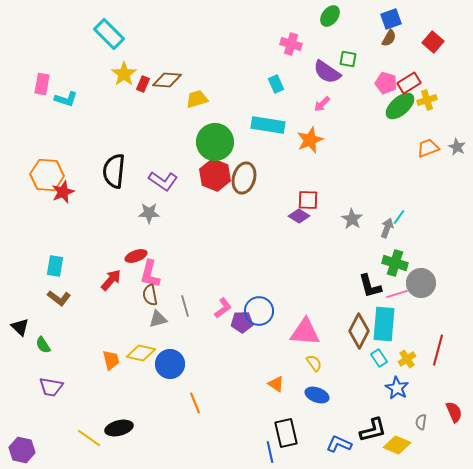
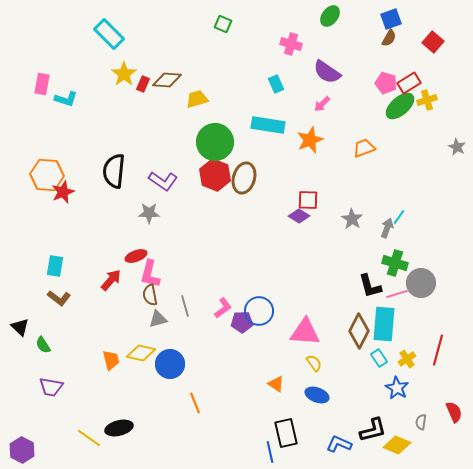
green square at (348, 59): moved 125 px left, 35 px up; rotated 12 degrees clockwise
orange trapezoid at (428, 148): moved 64 px left
purple hexagon at (22, 450): rotated 15 degrees clockwise
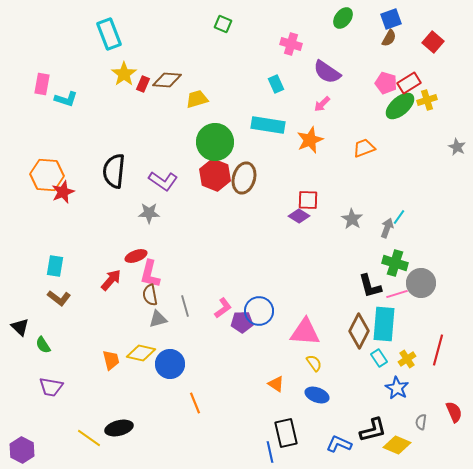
green ellipse at (330, 16): moved 13 px right, 2 px down
cyan rectangle at (109, 34): rotated 24 degrees clockwise
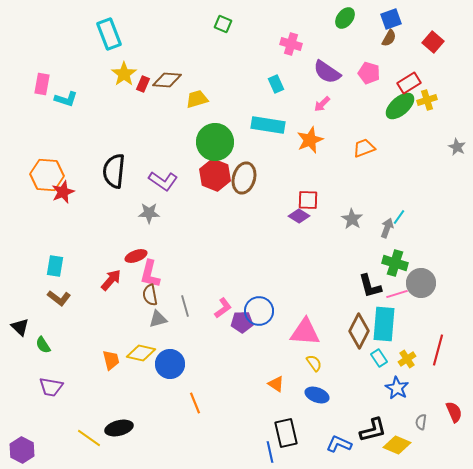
green ellipse at (343, 18): moved 2 px right
pink pentagon at (386, 83): moved 17 px left, 10 px up
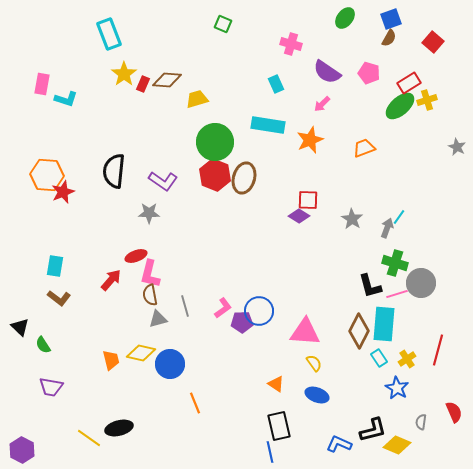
black rectangle at (286, 433): moved 7 px left, 7 px up
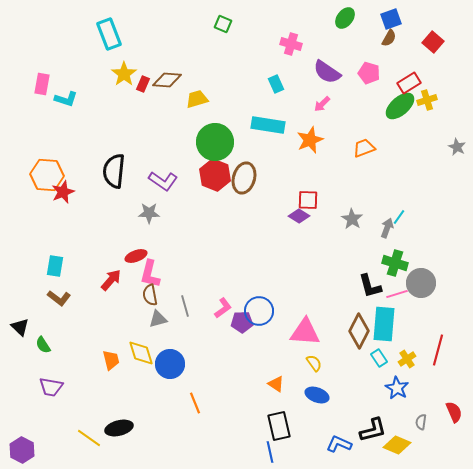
yellow diamond at (141, 353): rotated 60 degrees clockwise
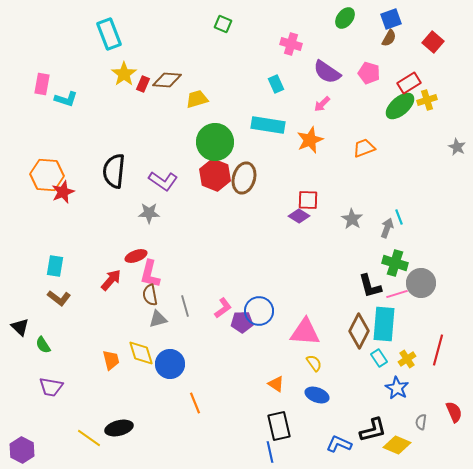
cyan line at (399, 217): rotated 56 degrees counterclockwise
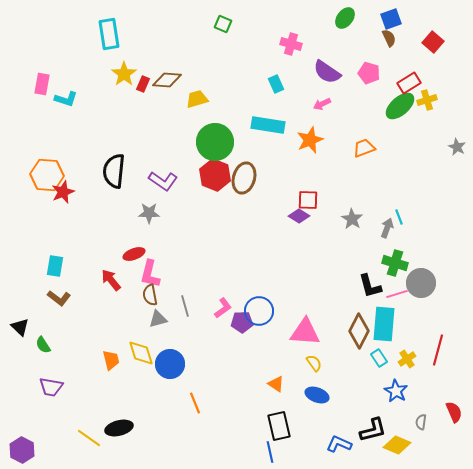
cyan rectangle at (109, 34): rotated 12 degrees clockwise
brown semicircle at (389, 38): rotated 54 degrees counterclockwise
pink arrow at (322, 104): rotated 18 degrees clockwise
red ellipse at (136, 256): moved 2 px left, 2 px up
red arrow at (111, 280): rotated 80 degrees counterclockwise
blue star at (397, 388): moved 1 px left, 3 px down
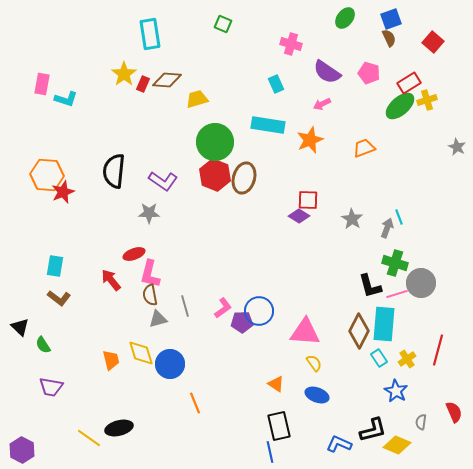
cyan rectangle at (109, 34): moved 41 px right
